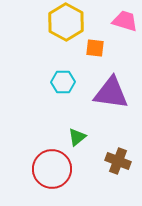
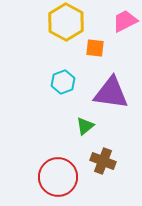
pink trapezoid: rotated 44 degrees counterclockwise
cyan hexagon: rotated 20 degrees counterclockwise
green triangle: moved 8 px right, 11 px up
brown cross: moved 15 px left
red circle: moved 6 px right, 8 px down
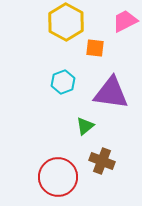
brown cross: moved 1 px left
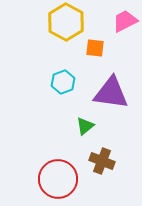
red circle: moved 2 px down
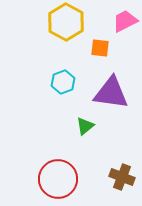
orange square: moved 5 px right
brown cross: moved 20 px right, 16 px down
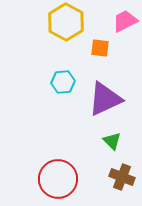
cyan hexagon: rotated 15 degrees clockwise
purple triangle: moved 6 px left, 6 px down; rotated 33 degrees counterclockwise
green triangle: moved 27 px right, 15 px down; rotated 36 degrees counterclockwise
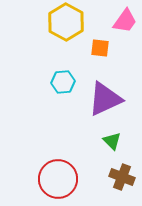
pink trapezoid: rotated 152 degrees clockwise
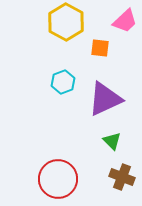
pink trapezoid: rotated 12 degrees clockwise
cyan hexagon: rotated 15 degrees counterclockwise
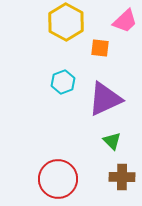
brown cross: rotated 20 degrees counterclockwise
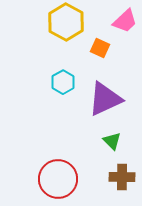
orange square: rotated 18 degrees clockwise
cyan hexagon: rotated 10 degrees counterclockwise
